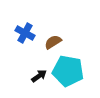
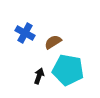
cyan pentagon: moved 1 px up
black arrow: rotated 35 degrees counterclockwise
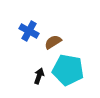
blue cross: moved 4 px right, 2 px up
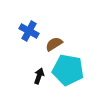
brown semicircle: moved 1 px right, 2 px down
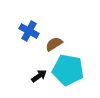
black arrow: rotated 35 degrees clockwise
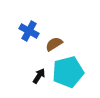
cyan pentagon: moved 2 px down; rotated 24 degrees counterclockwise
black arrow: rotated 21 degrees counterclockwise
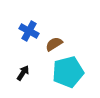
black arrow: moved 16 px left, 3 px up
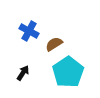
cyan pentagon: rotated 20 degrees counterclockwise
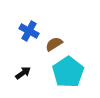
black arrow: rotated 21 degrees clockwise
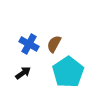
blue cross: moved 13 px down
brown semicircle: rotated 30 degrees counterclockwise
